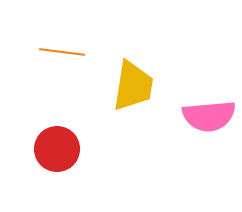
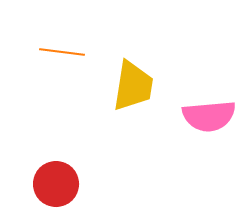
red circle: moved 1 px left, 35 px down
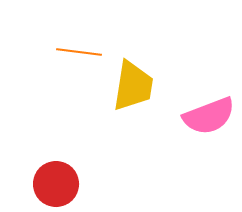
orange line: moved 17 px right
pink semicircle: rotated 16 degrees counterclockwise
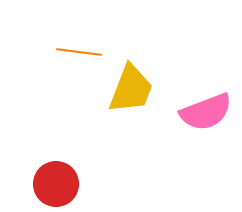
yellow trapezoid: moved 2 px left, 3 px down; rotated 12 degrees clockwise
pink semicircle: moved 3 px left, 4 px up
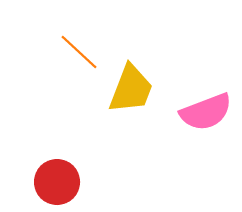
orange line: rotated 36 degrees clockwise
red circle: moved 1 px right, 2 px up
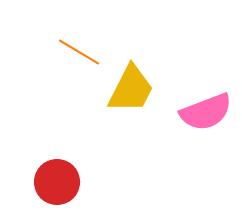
orange line: rotated 12 degrees counterclockwise
yellow trapezoid: rotated 6 degrees clockwise
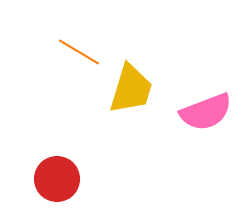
yellow trapezoid: rotated 10 degrees counterclockwise
red circle: moved 3 px up
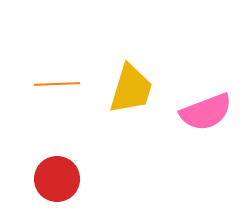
orange line: moved 22 px left, 32 px down; rotated 33 degrees counterclockwise
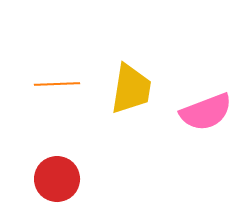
yellow trapezoid: rotated 8 degrees counterclockwise
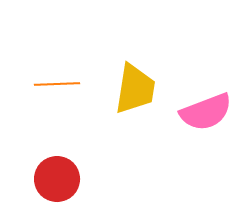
yellow trapezoid: moved 4 px right
